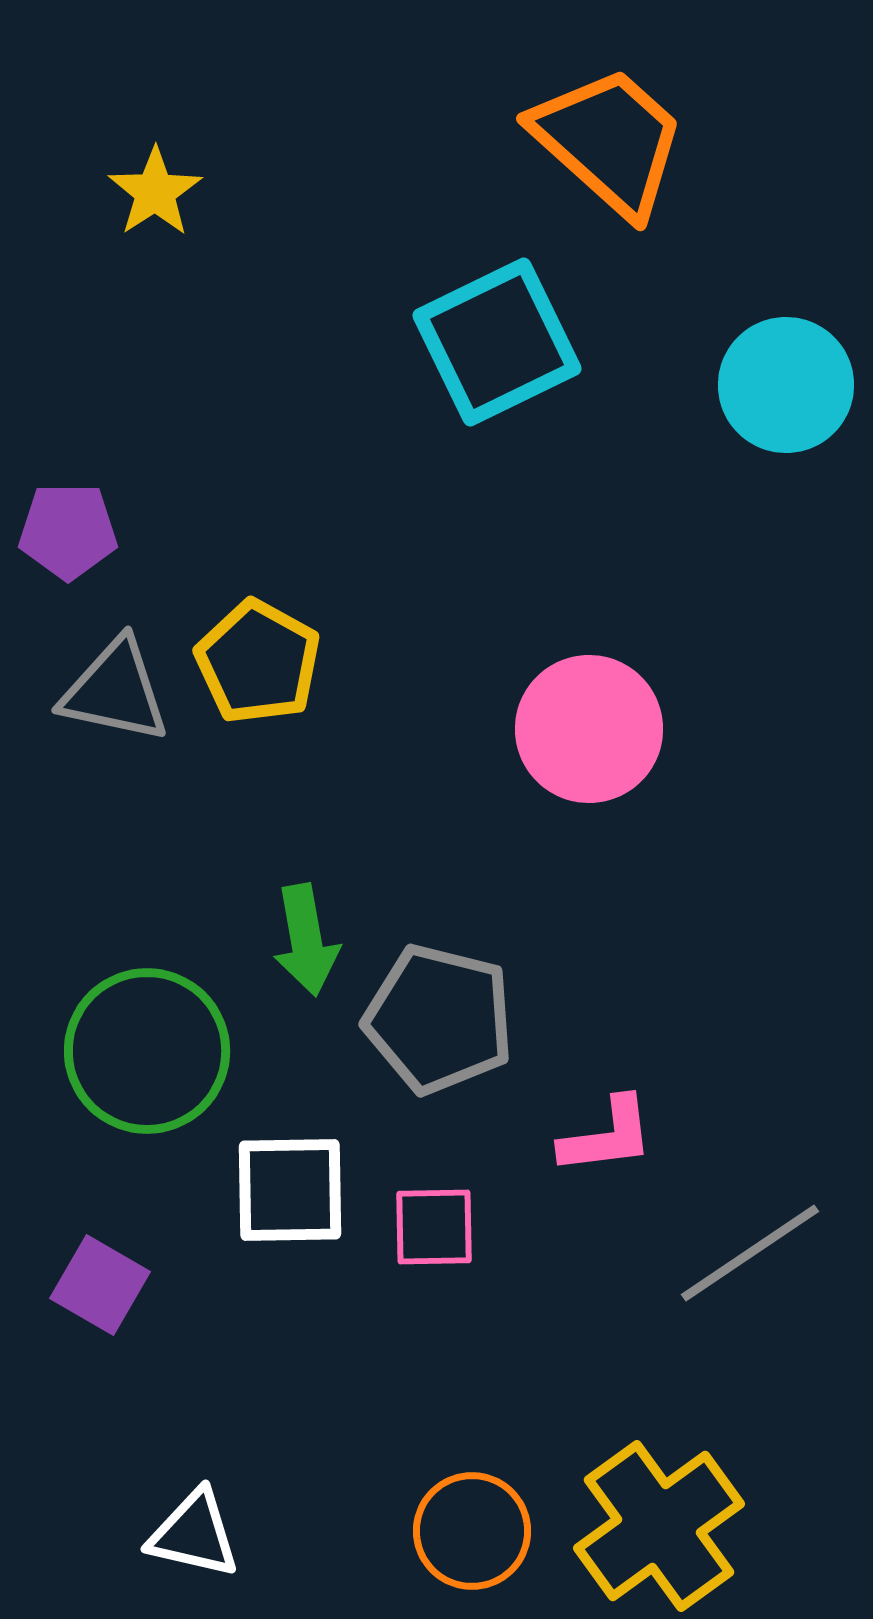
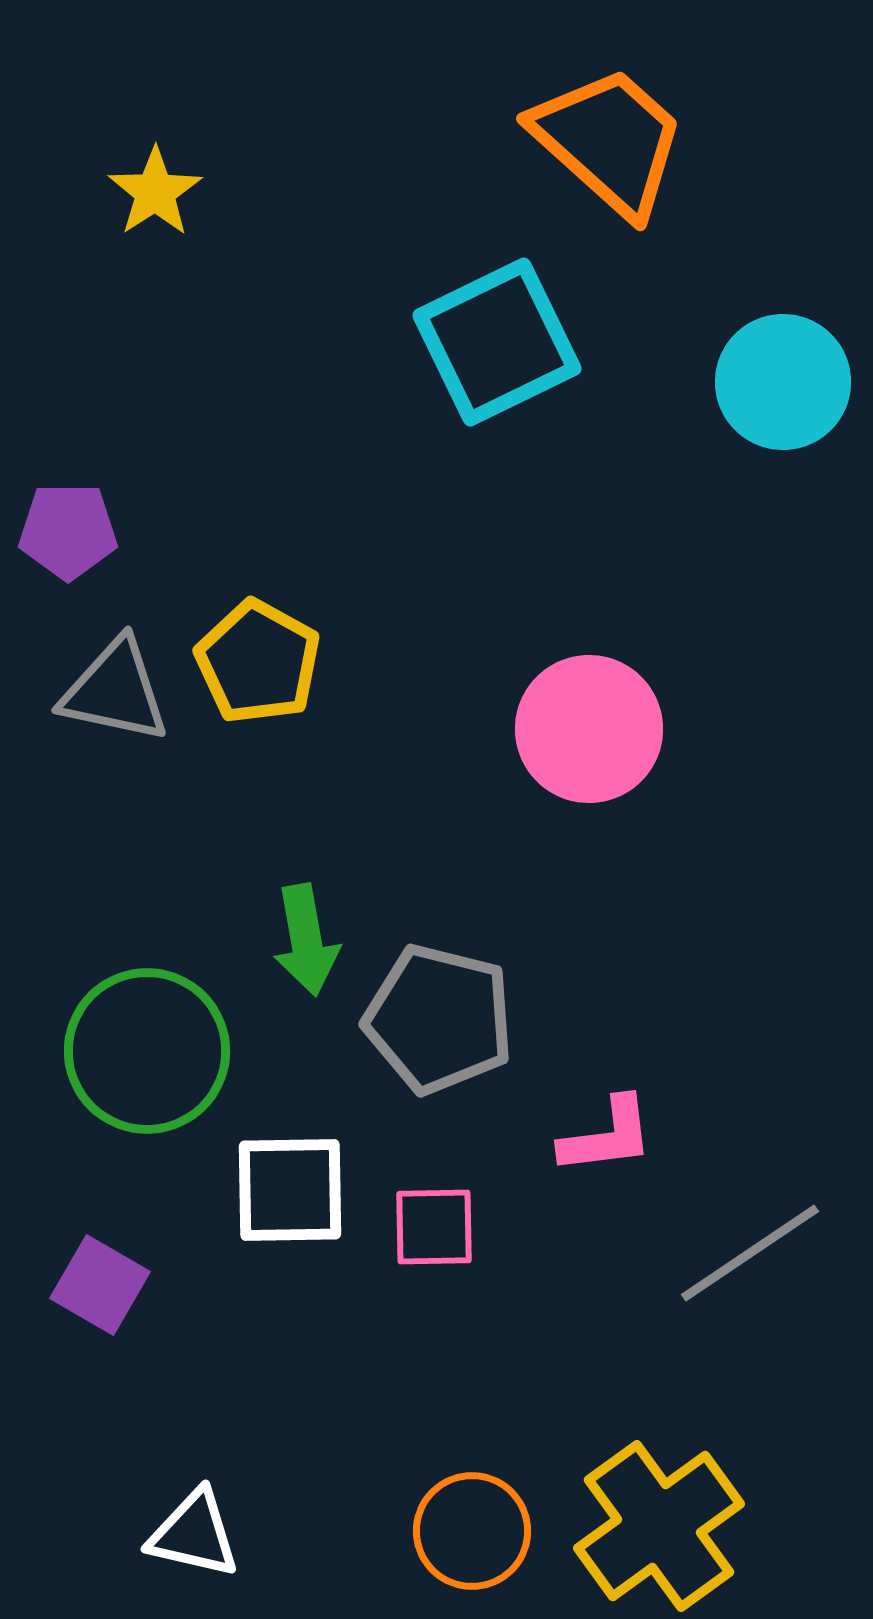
cyan circle: moved 3 px left, 3 px up
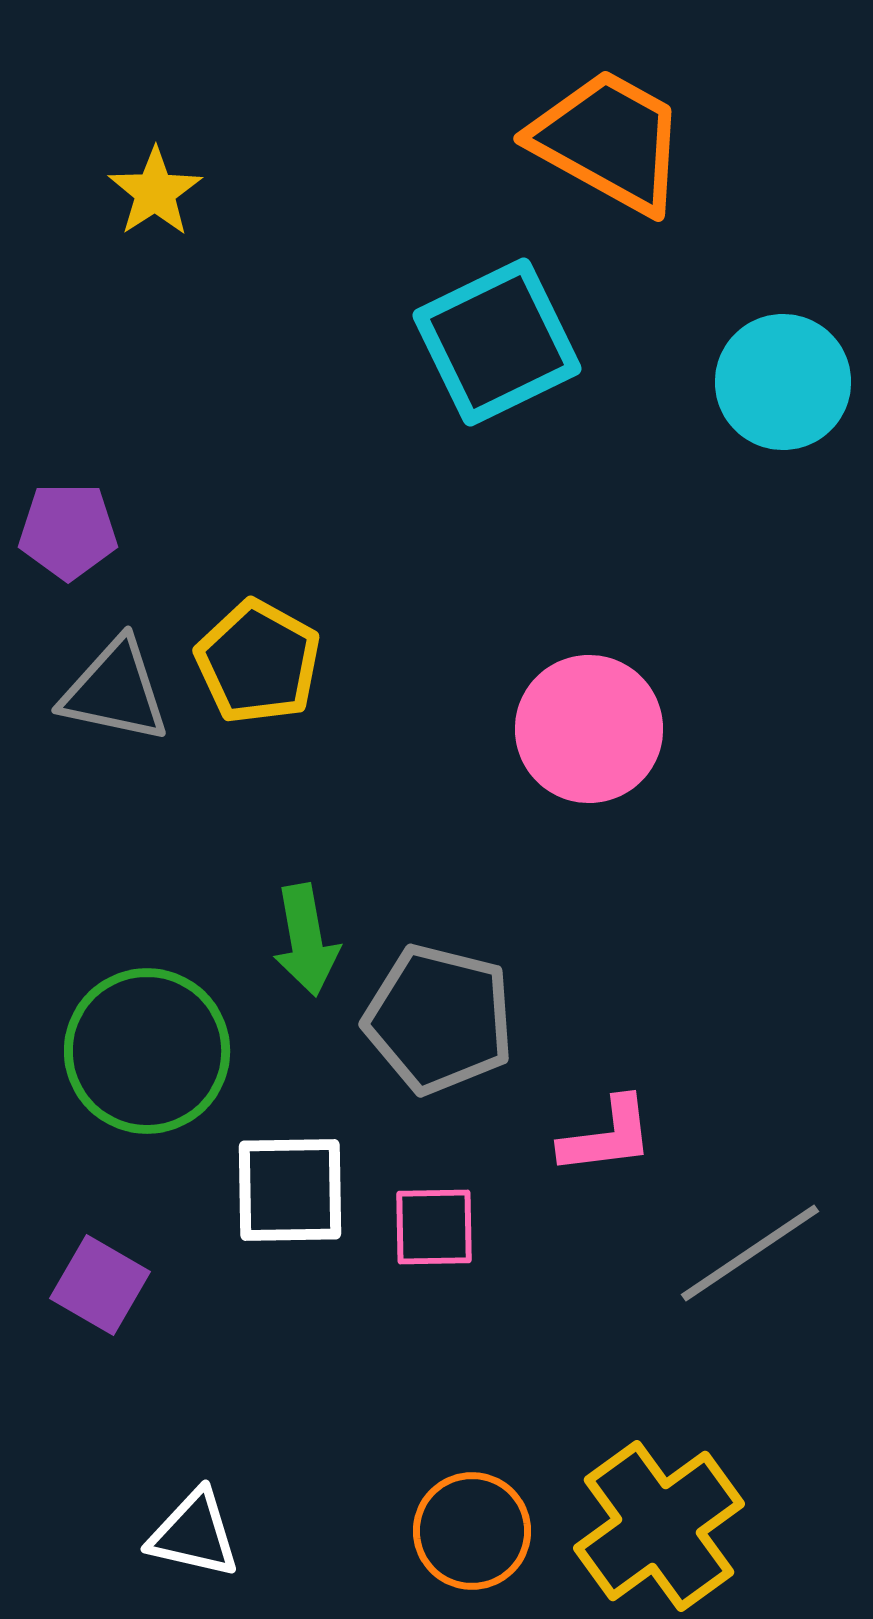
orange trapezoid: rotated 13 degrees counterclockwise
